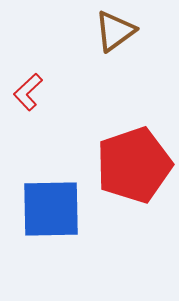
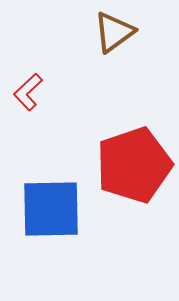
brown triangle: moved 1 px left, 1 px down
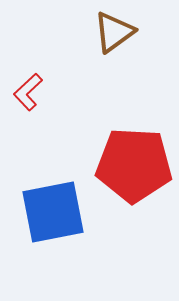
red pentagon: rotated 22 degrees clockwise
blue square: moved 2 px right, 3 px down; rotated 10 degrees counterclockwise
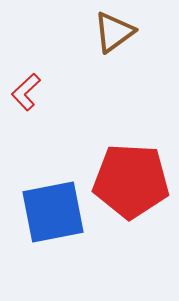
red L-shape: moved 2 px left
red pentagon: moved 3 px left, 16 px down
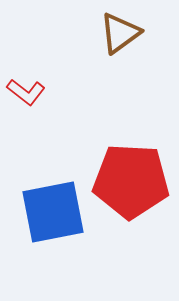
brown triangle: moved 6 px right, 1 px down
red L-shape: rotated 99 degrees counterclockwise
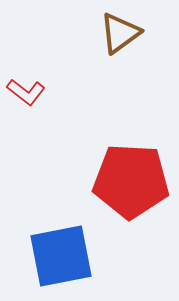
blue square: moved 8 px right, 44 px down
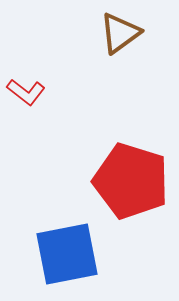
red pentagon: rotated 14 degrees clockwise
blue square: moved 6 px right, 2 px up
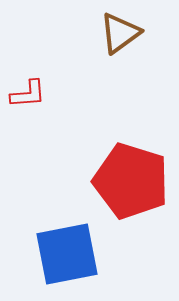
red L-shape: moved 2 px right, 2 px down; rotated 42 degrees counterclockwise
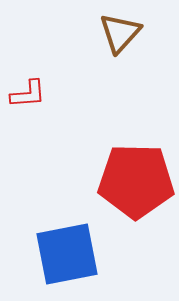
brown triangle: rotated 12 degrees counterclockwise
red pentagon: moved 5 px right; rotated 16 degrees counterclockwise
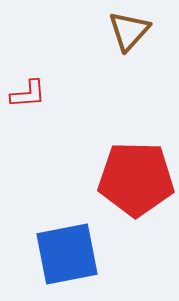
brown triangle: moved 9 px right, 2 px up
red pentagon: moved 2 px up
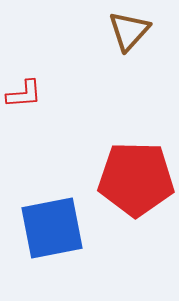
red L-shape: moved 4 px left
blue square: moved 15 px left, 26 px up
